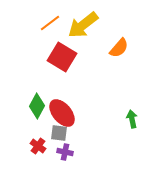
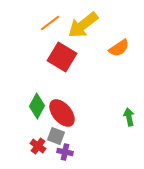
orange semicircle: rotated 15 degrees clockwise
green arrow: moved 3 px left, 2 px up
gray square: moved 3 px left, 3 px down; rotated 12 degrees clockwise
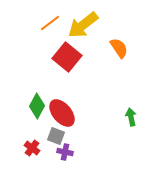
orange semicircle: rotated 90 degrees counterclockwise
red square: moved 5 px right; rotated 8 degrees clockwise
green arrow: moved 2 px right
red cross: moved 6 px left, 2 px down
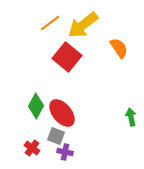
green diamond: moved 1 px left
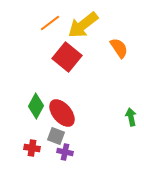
red cross: rotated 28 degrees counterclockwise
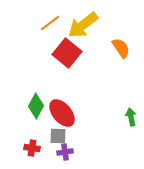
orange semicircle: moved 2 px right
red square: moved 4 px up
gray square: moved 2 px right; rotated 18 degrees counterclockwise
purple cross: rotated 21 degrees counterclockwise
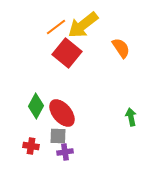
orange line: moved 6 px right, 4 px down
red cross: moved 1 px left, 2 px up
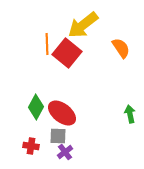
orange line: moved 9 px left, 17 px down; rotated 55 degrees counterclockwise
green diamond: moved 1 px down
red ellipse: rotated 12 degrees counterclockwise
green arrow: moved 1 px left, 3 px up
purple cross: rotated 28 degrees counterclockwise
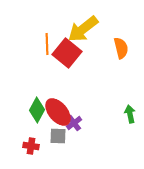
yellow arrow: moved 4 px down
orange semicircle: rotated 20 degrees clockwise
green diamond: moved 1 px right, 3 px down
red ellipse: moved 4 px left, 1 px up; rotated 12 degrees clockwise
purple cross: moved 9 px right, 29 px up
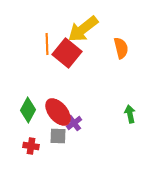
green diamond: moved 9 px left
